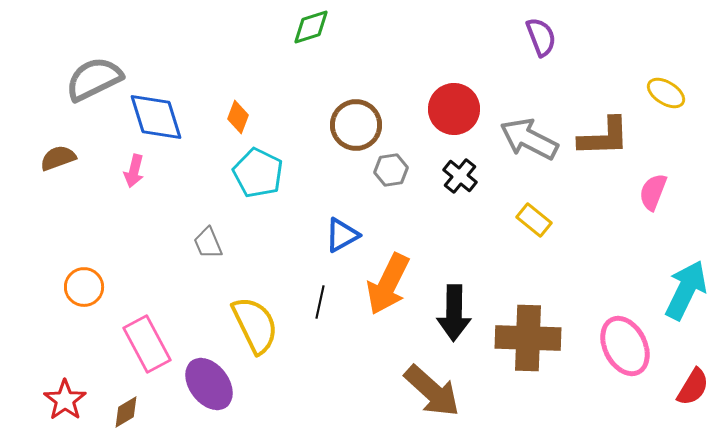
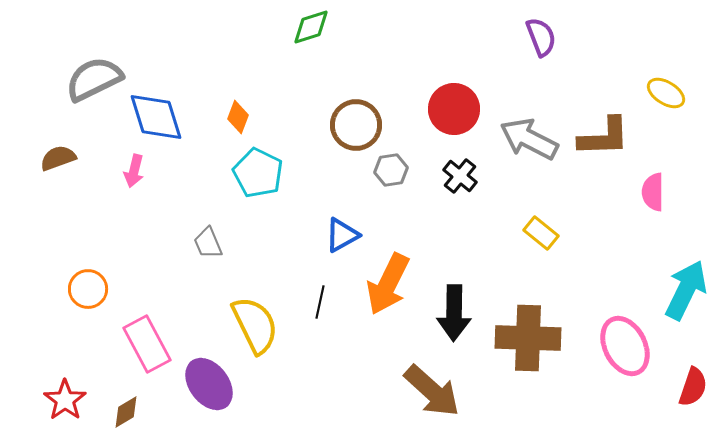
pink semicircle: rotated 21 degrees counterclockwise
yellow rectangle: moved 7 px right, 13 px down
orange circle: moved 4 px right, 2 px down
red semicircle: rotated 12 degrees counterclockwise
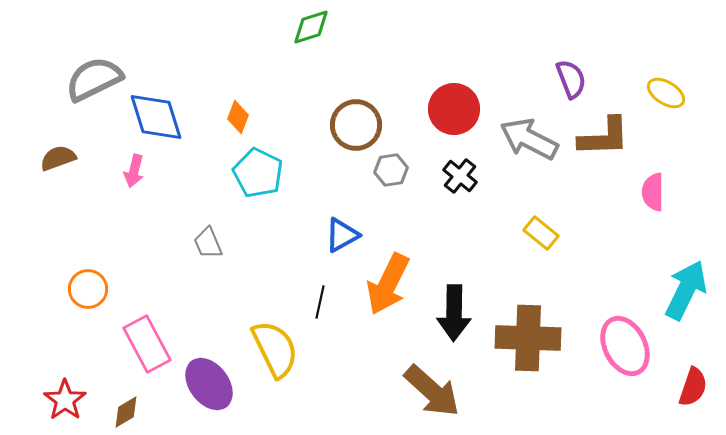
purple semicircle: moved 30 px right, 42 px down
yellow semicircle: moved 20 px right, 24 px down
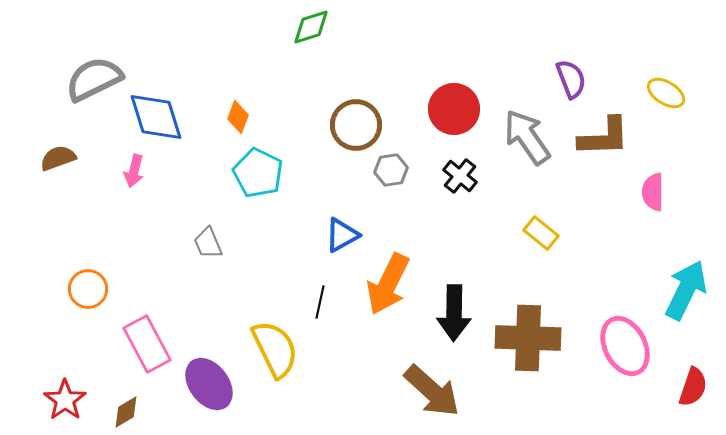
gray arrow: moved 2 px left, 2 px up; rotated 28 degrees clockwise
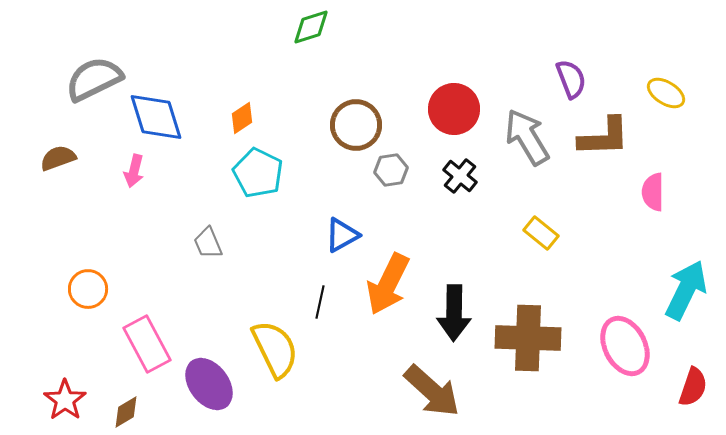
orange diamond: moved 4 px right, 1 px down; rotated 36 degrees clockwise
gray arrow: rotated 4 degrees clockwise
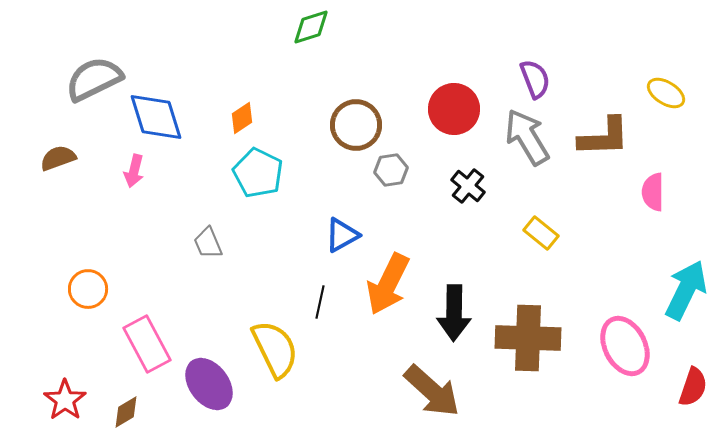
purple semicircle: moved 36 px left
black cross: moved 8 px right, 10 px down
